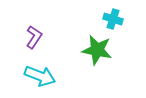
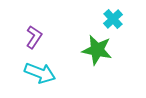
cyan cross: rotated 30 degrees clockwise
cyan arrow: moved 3 px up
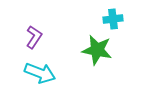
cyan cross: rotated 36 degrees clockwise
